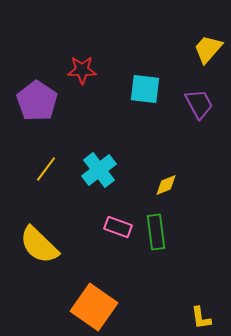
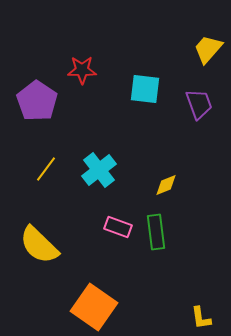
purple trapezoid: rotated 8 degrees clockwise
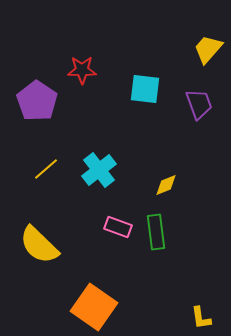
yellow line: rotated 12 degrees clockwise
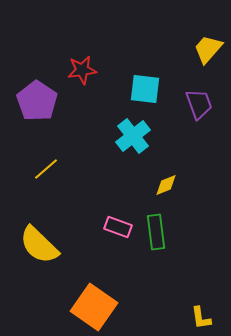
red star: rotated 8 degrees counterclockwise
cyan cross: moved 34 px right, 34 px up
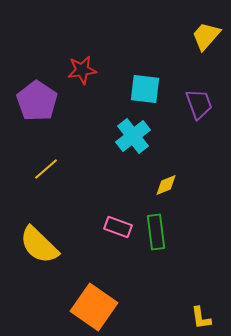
yellow trapezoid: moved 2 px left, 13 px up
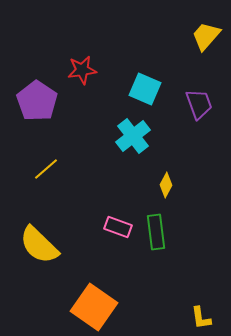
cyan square: rotated 16 degrees clockwise
yellow diamond: rotated 40 degrees counterclockwise
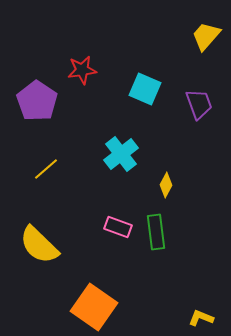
cyan cross: moved 12 px left, 18 px down
yellow L-shape: rotated 120 degrees clockwise
